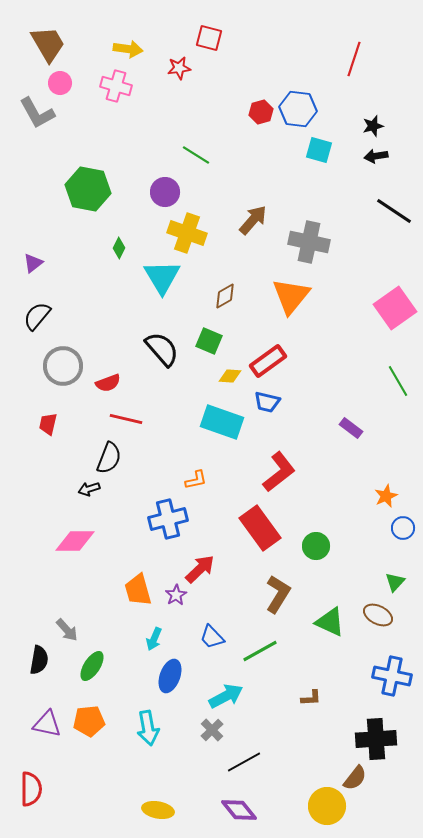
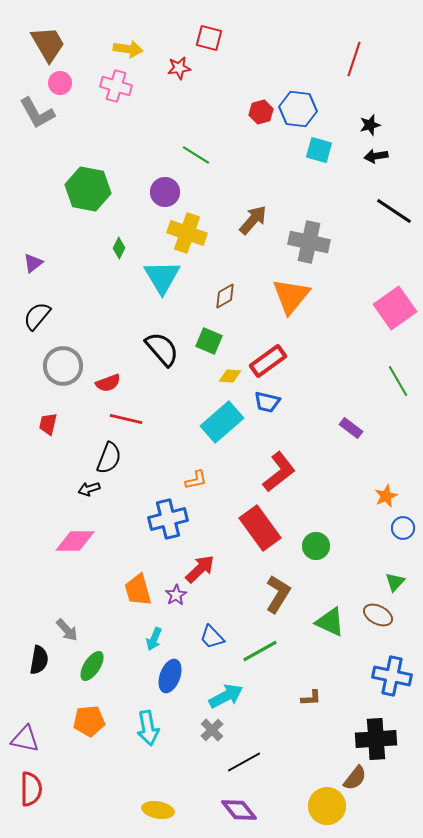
black star at (373, 126): moved 3 px left, 1 px up
cyan rectangle at (222, 422): rotated 60 degrees counterclockwise
purple triangle at (47, 724): moved 22 px left, 15 px down
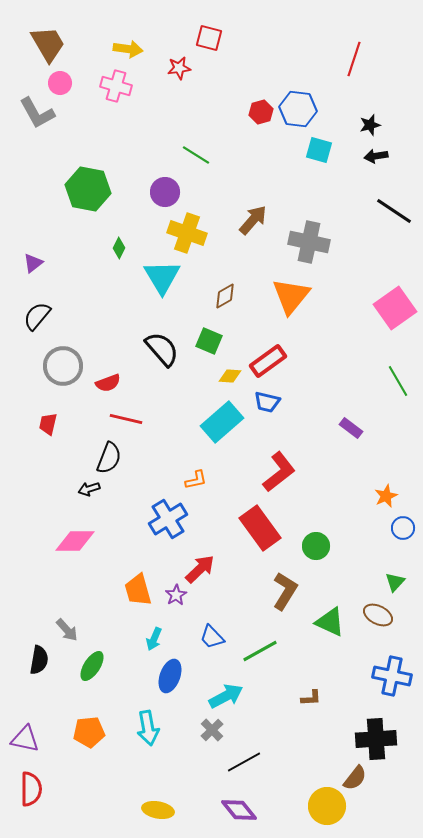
blue cross at (168, 519): rotated 18 degrees counterclockwise
brown L-shape at (278, 594): moved 7 px right, 3 px up
orange pentagon at (89, 721): moved 11 px down
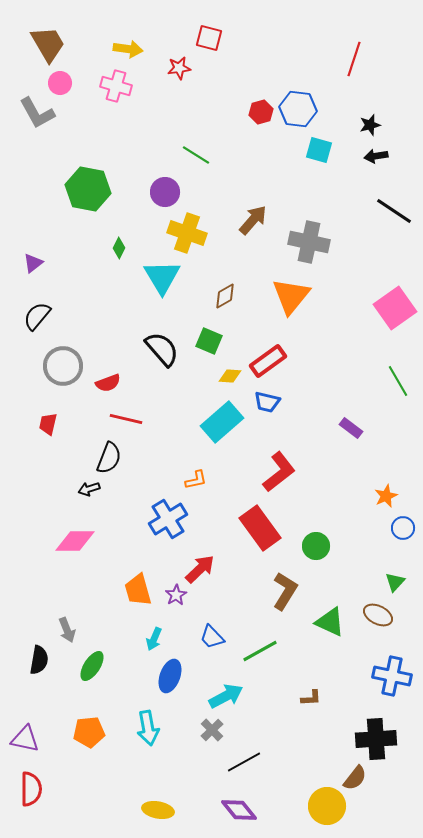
gray arrow at (67, 630): rotated 20 degrees clockwise
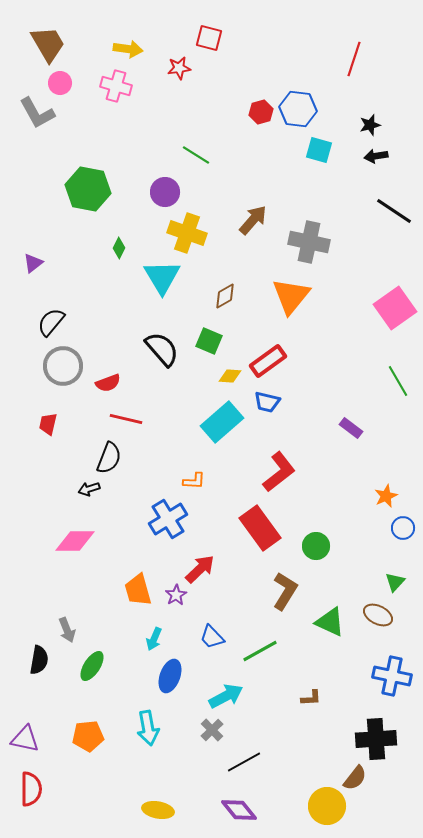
black semicircle at (37, 316): moved 14 px right, 6 px down
orange L-shape at (196, 480): moved 2 px left, 1 px down; rotated 15 degrees clockwise
orange pentagon at (89, 732): moved 1 px left, 4 px down
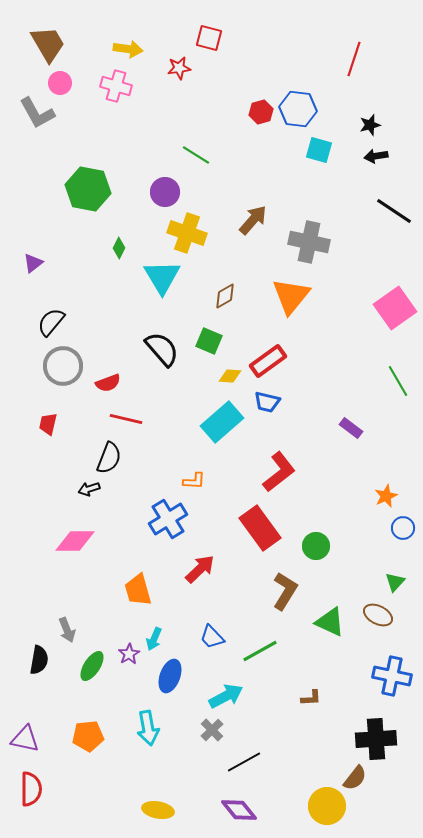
purple star at (176, 595): moved 47 px left, 59 px down
